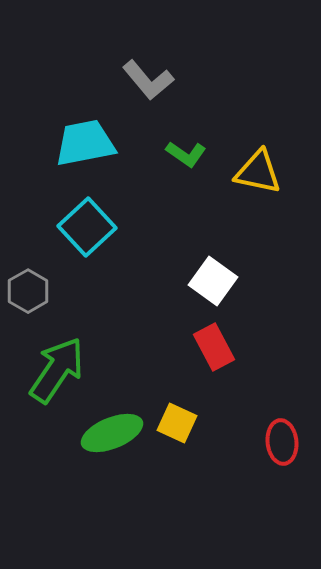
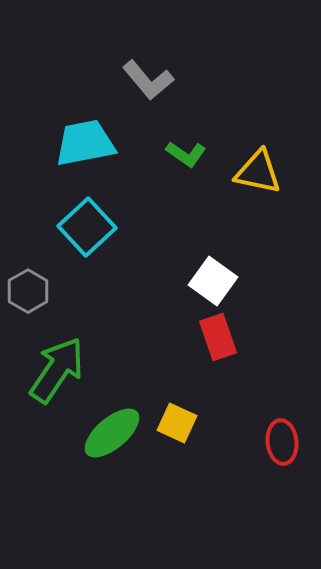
red rectangle: moved 4 px right, 10 px up; rotated 9 degrees clockwise
green ellipse: rotated 18 degrees counterclockwise
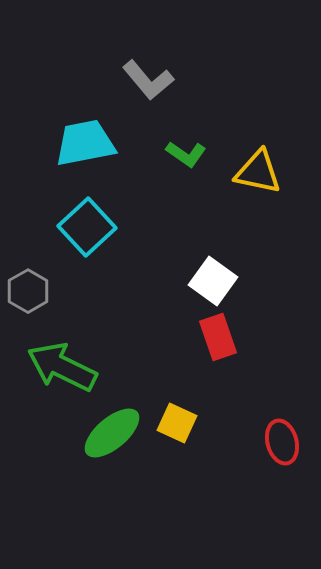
green arrow: moved 5 px right, 3 px up; rotated 98 degrees counterclockwise
red ellipse: rotated 9 degrees counterclockwise
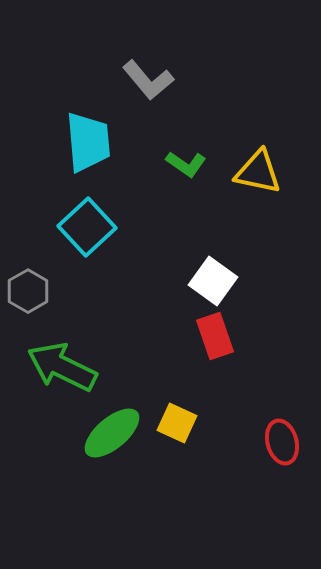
cyan trapezoid: moved 3 px right, 1 px up; rotated 96 degrees clockwise
green L-shape: moved 10 px down
red rectangle: moved 3 px left, 1 px up
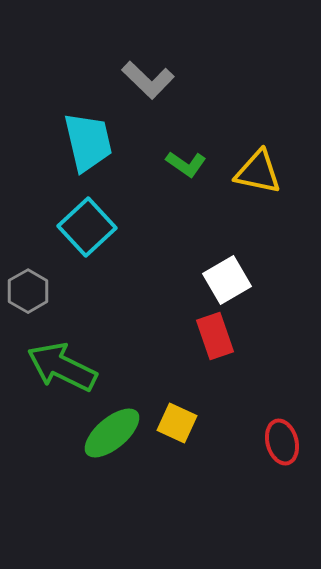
gray L-shape: rotated 6 degrees counterclockwise
cyan trapezoid: rotated 8 degrees counterclockwise
white square: moved 14 px right, 1 px up; rotated 24 degrees clockwise
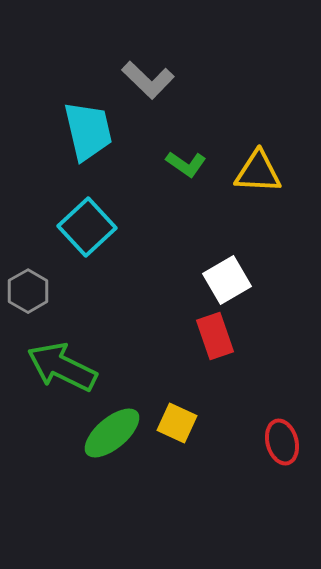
cyan trapezoid: moved 11 px up
yellow triangle: rotated 9 degrees counterclockwise
